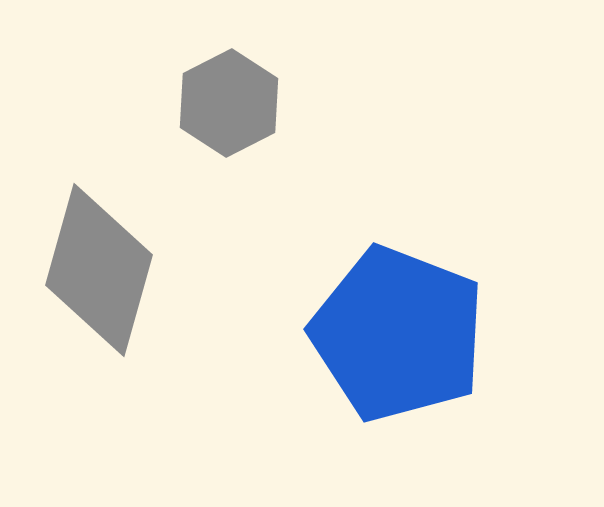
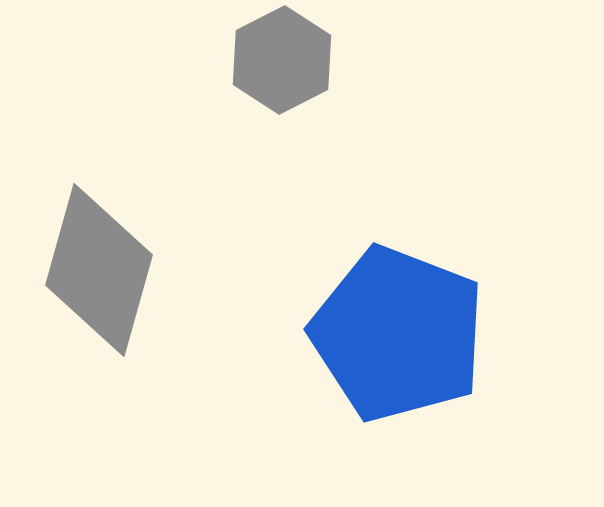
gray hexagon: moved 53 px right, 43 px up
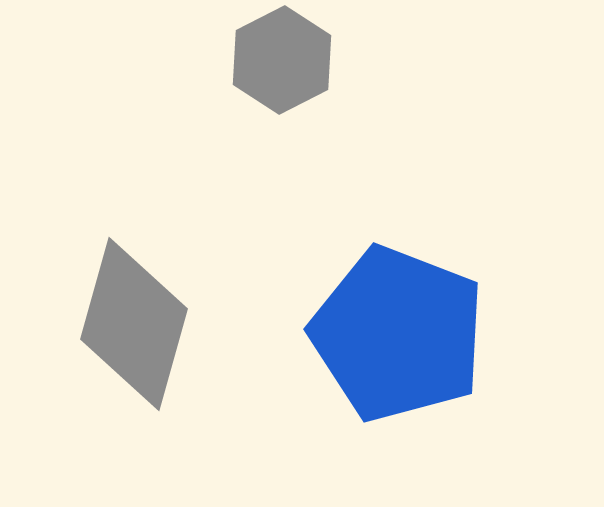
gray diamond: moved 35 px right, 54 px down
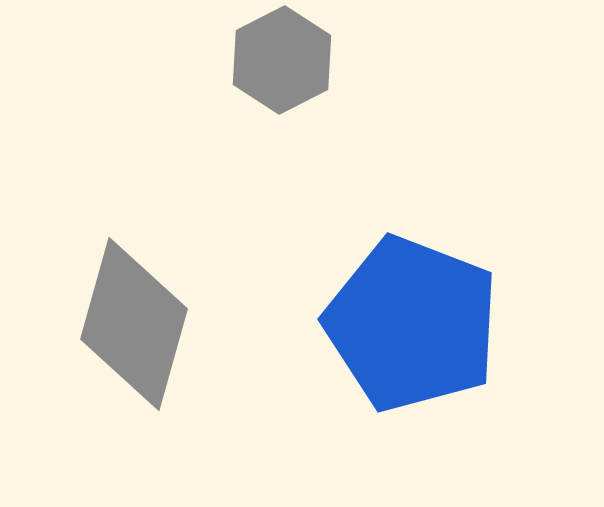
blue pentagon: moved 14 px right, 10 px up
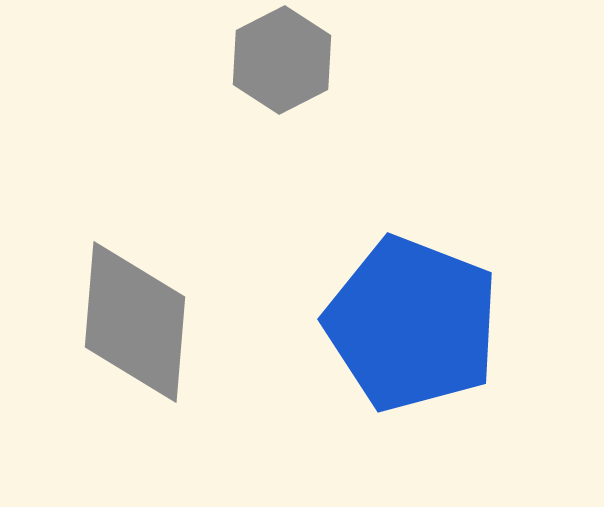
gray diamond: moved 1 px right, 2 px up; rotated 11 degrees counterclockwise
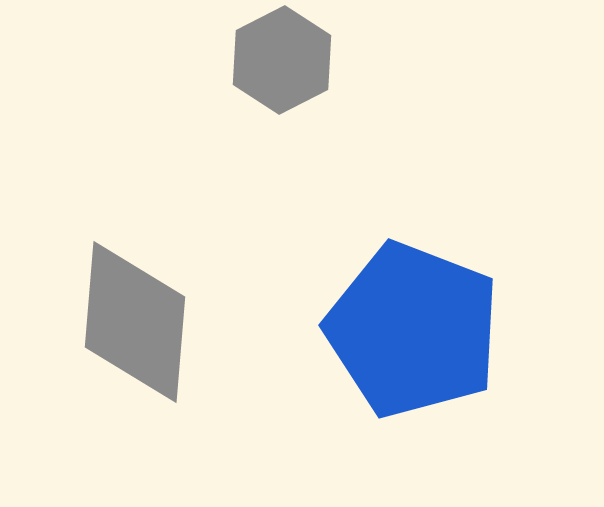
blue pentagon: moved 1 px right, 6 px down
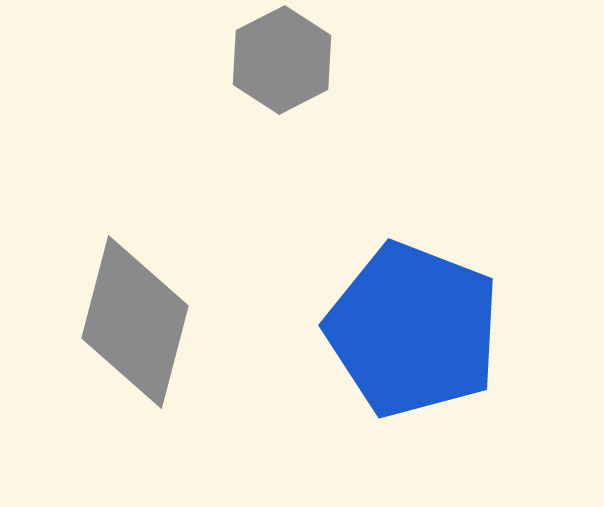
gray diamond: rotated 10 degrees clockwise
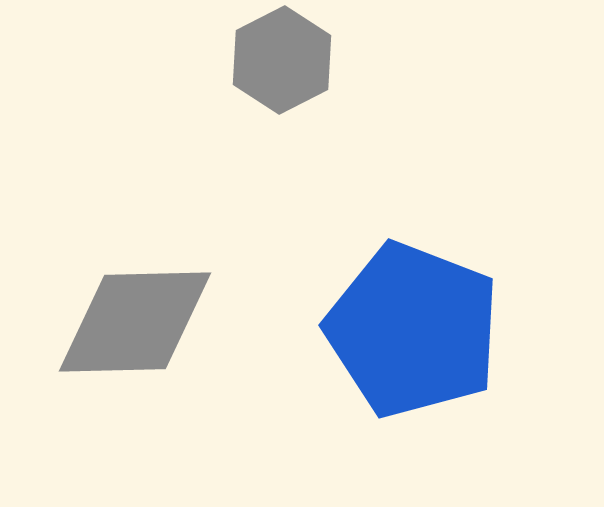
gray diamond: rotated 74 degrees clockwise
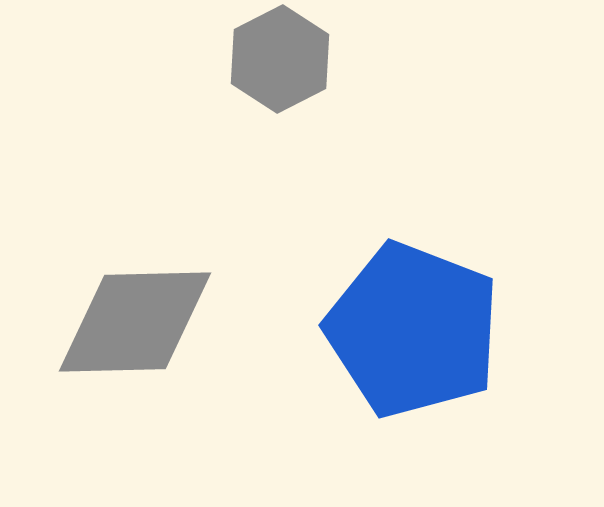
gray hexagon: moved 2 px left, 1 px up
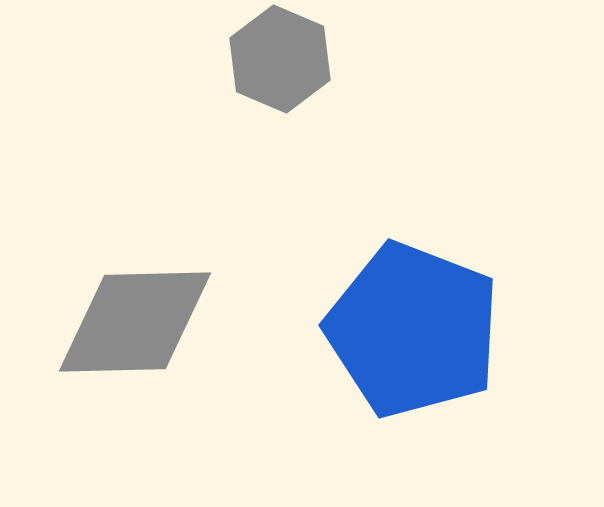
gray hexagon: rotated 10 degrees counterclockwise
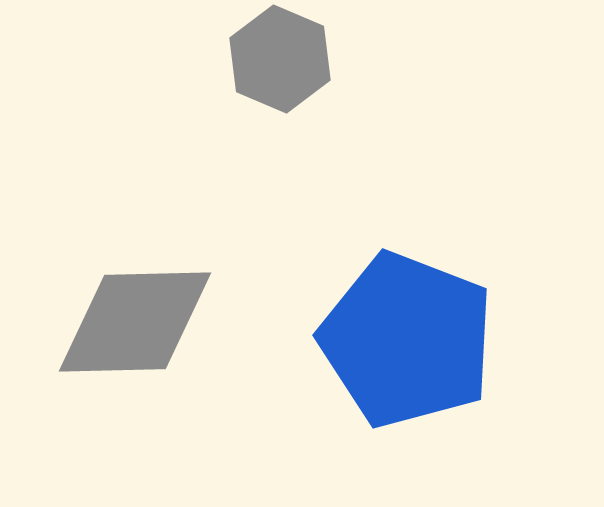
blue pentagon: moved 6 px left, 10 px down
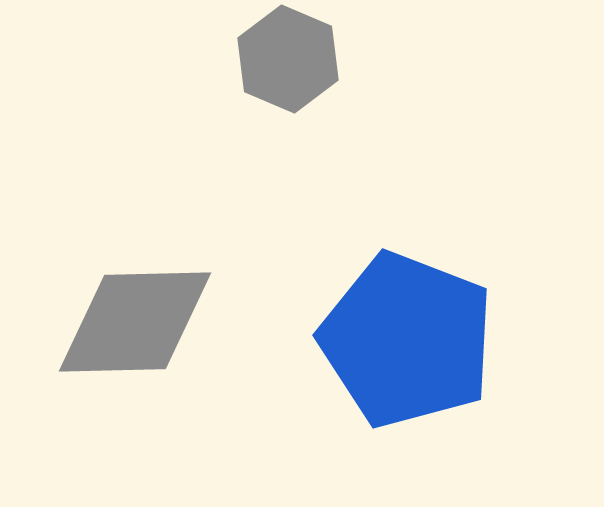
gray hexagon: moved 8 px right
